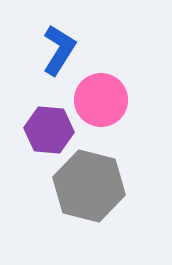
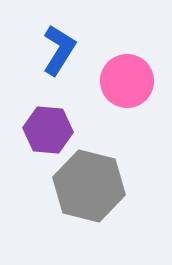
pink circle: moved 26 px right, 19 px up
purple hexagon: moved 1 px left
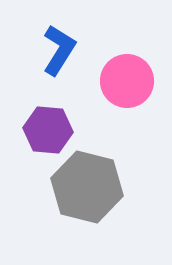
gray hexagon: moved 2 px left, 1 px down
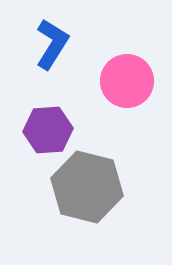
blue L-shape: moved 7 px left, 6 px up
purple hexagon: rotated 9 degrees counterclockwise
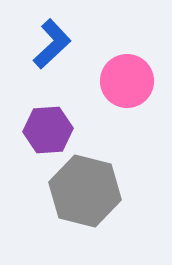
blue L-shape: rotated 15 degrees clockwise
gray hexagon: moved 2 px left, 4 px down
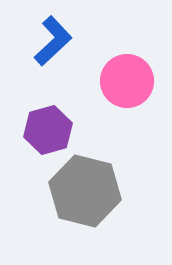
blue L-shape: moved 1 px right, 3 px up
purple hexagon: rotated 12 degrees counterclockwise
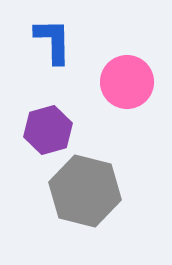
blue L-shape: rotated 48 degrees counterclockwise
pink circle: moved 1 px down
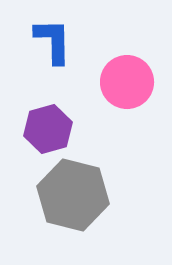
purple hexagon: moved 1 px up
gray hexagon: moved 12 px left, 4 px down
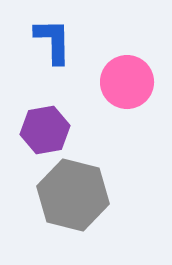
purple hexagon: moved 3 px left, 1 px down; rotated 6 degrees clockwise
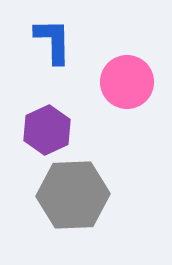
purple hexagon: moved 2 px right; rotated 15 degrees counterclockwise
gray hexagon: rotated 16 degrees counterclockwise
